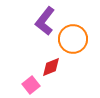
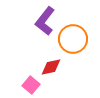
red diamond: rotated 10 degrees clockwise
pink square: rotated 12 degrees counterclockwise
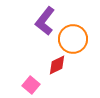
red diamond: moved 6 px right, 2 px up; rotated 15 degrees counterclockwise
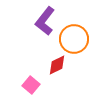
orange circle: moved 1 px right
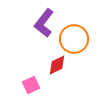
purple L-shape: moved 1 px left, 2 px down
pink square: rotated 24 degrees clockwise
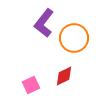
orange circle: moved 1 px up
red diamond: moved 7 px right, 11 px down
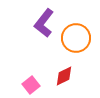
orange circle: moved 2 px right
pink square: rotated 12 degrees counterclockwise
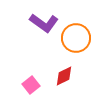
purple L-shape: rotated 92 degrees counterclockwise
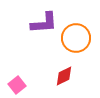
purple L-shape: rotated 40 degrees counterclockwise
pink square: moved 14 px left
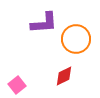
orange circle: moved 1 px down
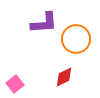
red diamond: moved 1 px down
pink square: moved 2 px left, 1 px up
